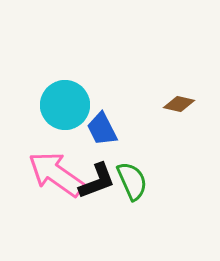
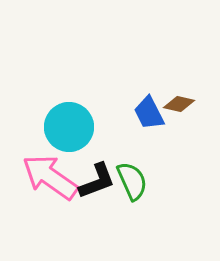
cyan circle: moved 4 px right, 22 px down
blue trapezoid: moved 47 px right, 16 px up
pink arrow: moved 6 px left, 3 px down
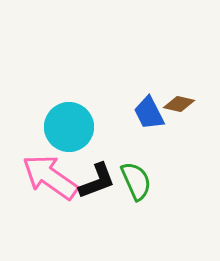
green semicircle: moved 4 px right
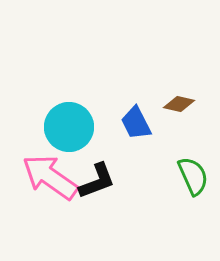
blue trapezoid: moved 13 px left, 10 px down
green semicircle: moved 57 px right, 5 px up
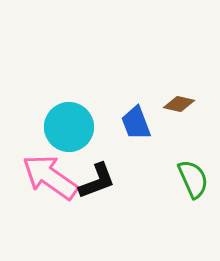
blue trapezoid: rotated 6 degrees clockwise
green semicircle: moved 3 px down
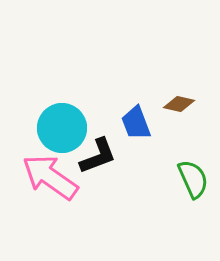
cyan circle: moved 7 px left, 1 px down
black L-shape: moved 1 px right, 25 px up
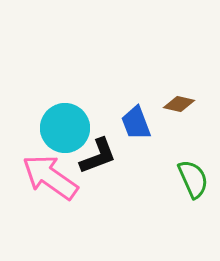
cyan circle: moved 3 px right
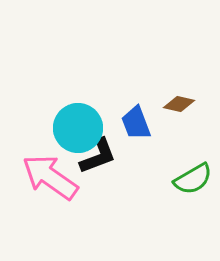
cyan circle: moved 13 px right
green semicircle: rotated 84 degrees clockwise
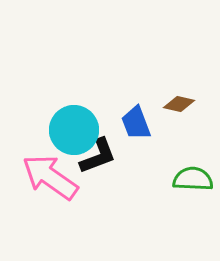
cyan circle: moved 4 px left, 2 px down
green semicircle: rotated 147 degrees counterclockwise
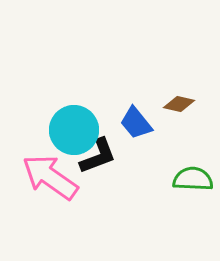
blue trapezoid: rotated 18 degrees counterclockwise
